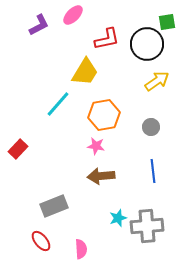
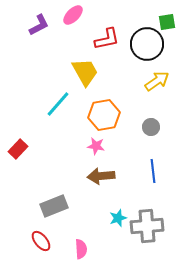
yellow trapezoid: rotated 60 degrees counterclockwise
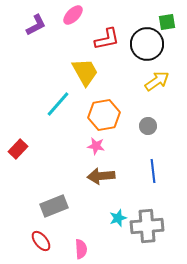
purple L-shape: moved 3 px left
gray circle: moved 3 px left, 1 px up
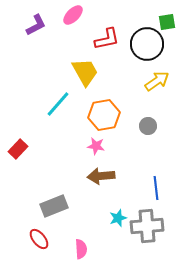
blue line: moved 3 px right, 17 px down
red ellipse: moved 2 px left, 2 px up
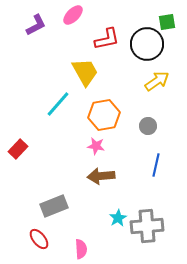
blue line: moved 23 px up; rotated 20 degrees clockwise
cyan star: rotated 12 degrees counterclockwise
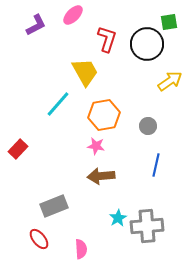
green square: moved 2 px right
red L-shape: rotated 60 degrees counterclockwise
yellow arrow: moved 13 px right
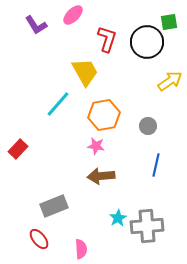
purple L-shape: rotated 85 degrees clockwise
black circle: moved 2 px up
